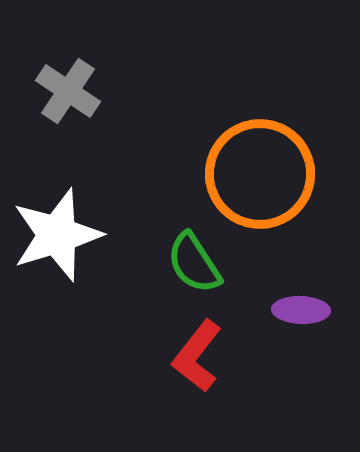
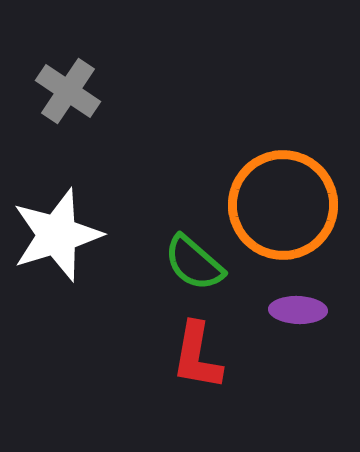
orange circle: moved 23 px right, 31 px down
green semicircle: rotated 16 degrees counterclockwise
purple ellipse: moved 3 px left
red L-shape: rotated 28 degrees counterclockwise
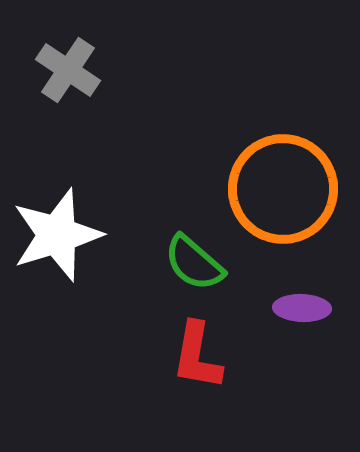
gray cross: moved 21 px up
orange circle: moved 16 px up
purple ellipse: moved 4 px right, 2 px up
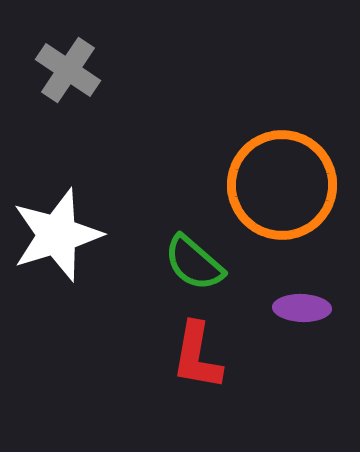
orange circle: moved 1 px left, 4 px up
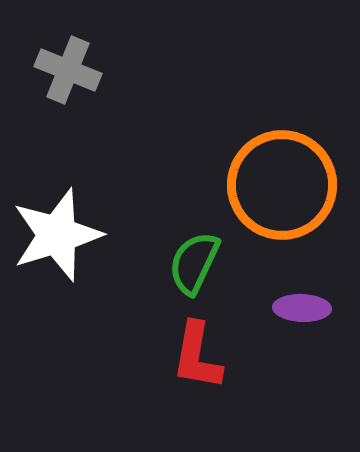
gray cross: rotated 12 degrees counterclockwise
green semicircle: rotated 74 degrees clockwise
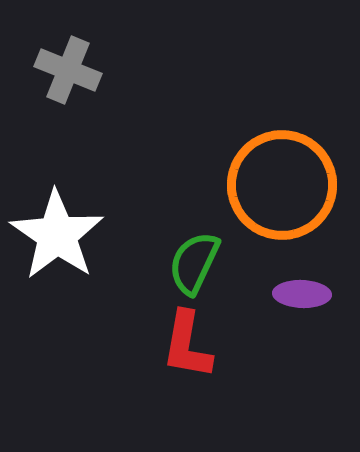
white star: rotated 20 degrees counterclockwise
purple ellipse: moved 14 px up
red L-shape: moved 10 px left, 11 px up
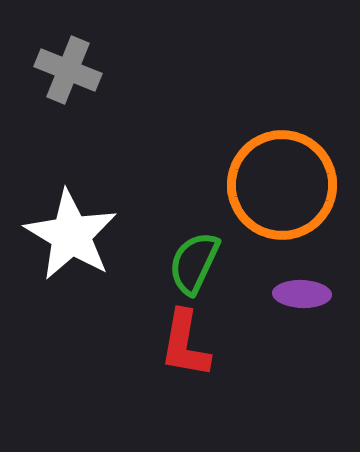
white star: moved 14 px right; rotated 4 degrees counterclockwise
red L-shape: moved 2 px left, 1 px up
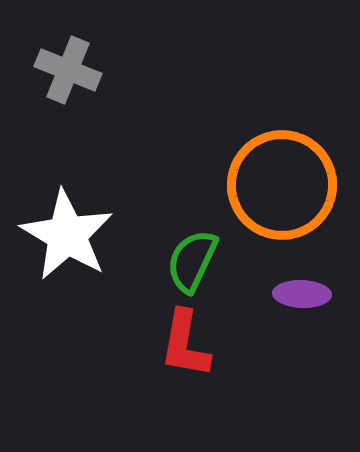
white star: moved 4 px left
green semicircle: moved 2 px left, 2 px up
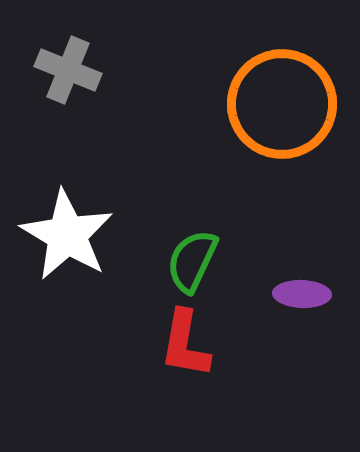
orange circle: moved 81 px up
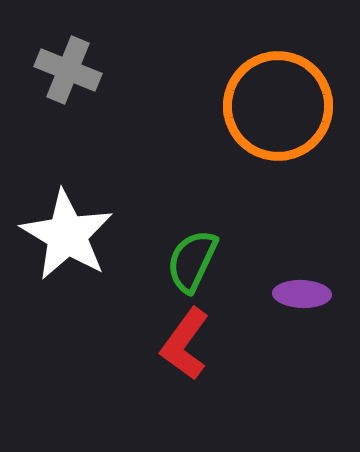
orange circle: moved 4 px left, 2 px down
red L-shape: rotated 26 degrees clockwise
